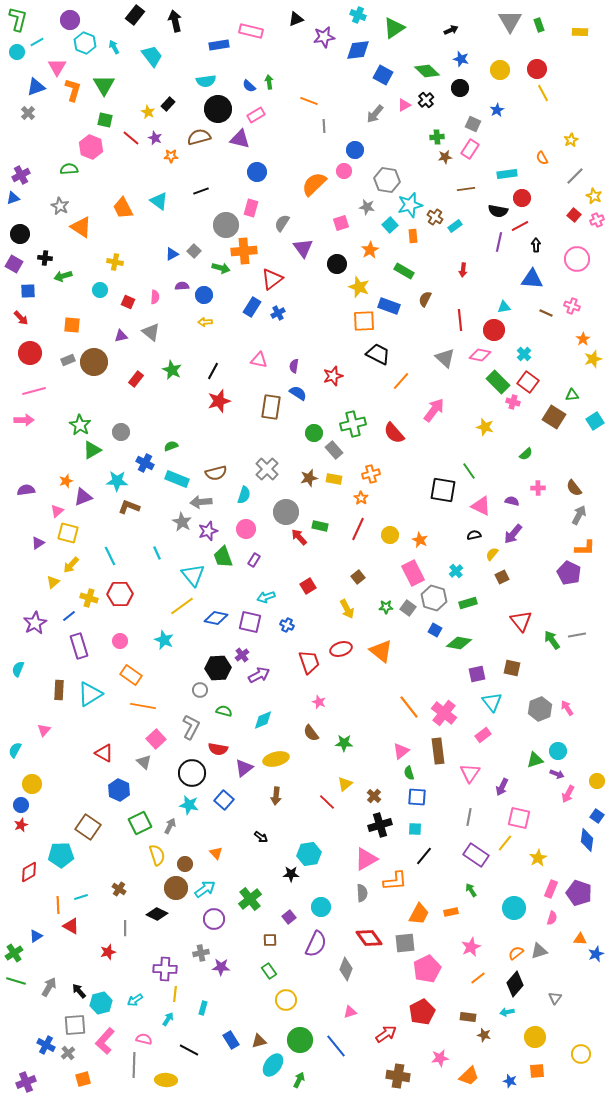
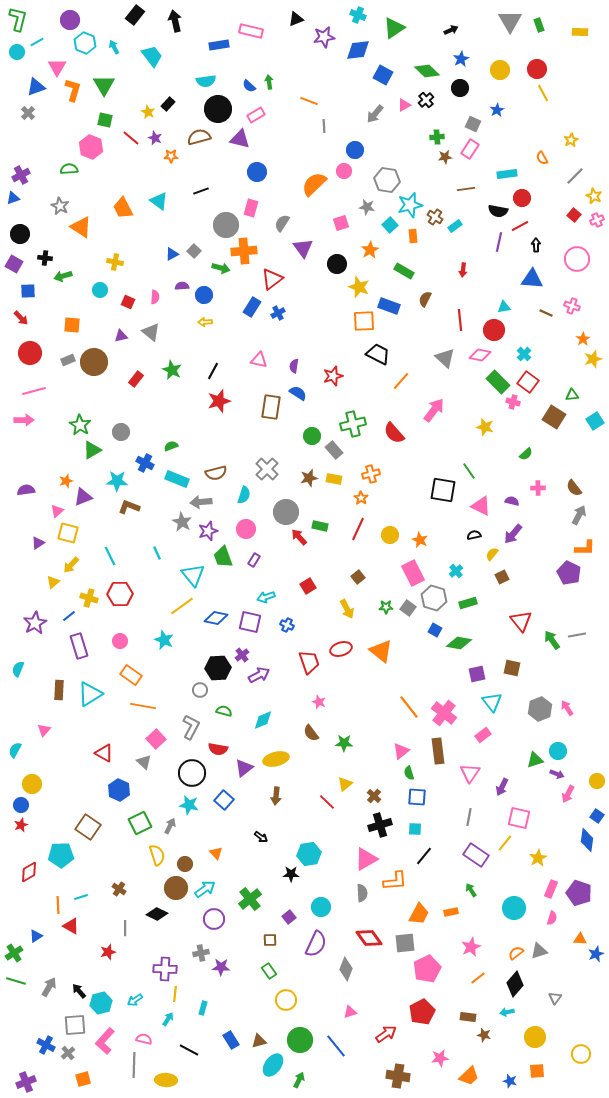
blue star at (461, 59): rotated 28 degrees clockwise
green circle at (314, 433): moved 2 px left, 3 px down
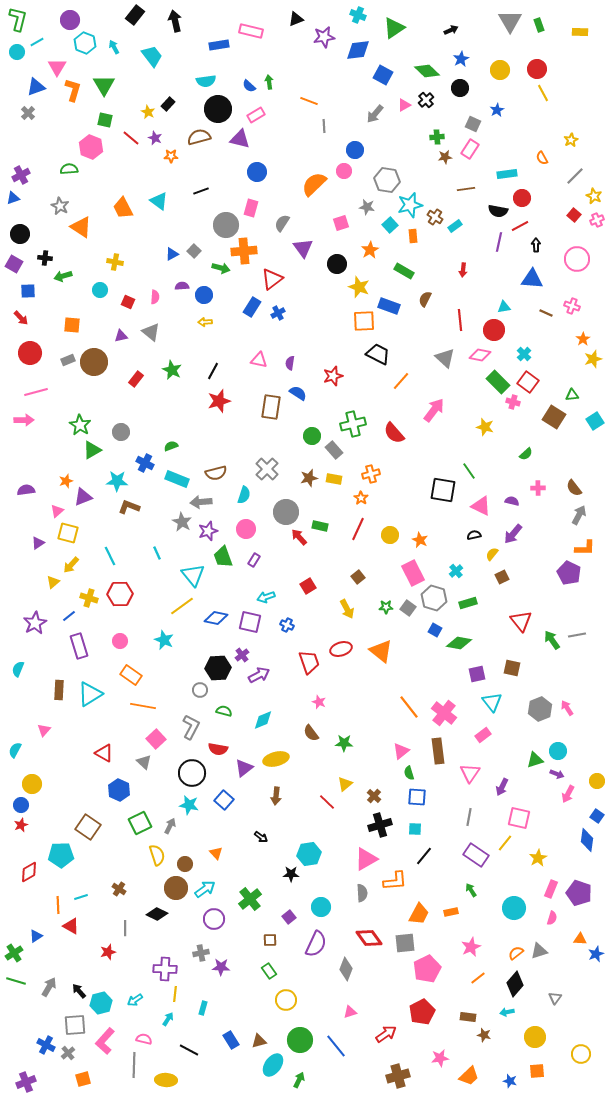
purple semicircle at (294, 366): moved 4 px left, 3 px up
pink line at (34, 391): moved 2 px right, 1 px down
brown cross at (398, 1076): rotated 25 degrees counterclockwise
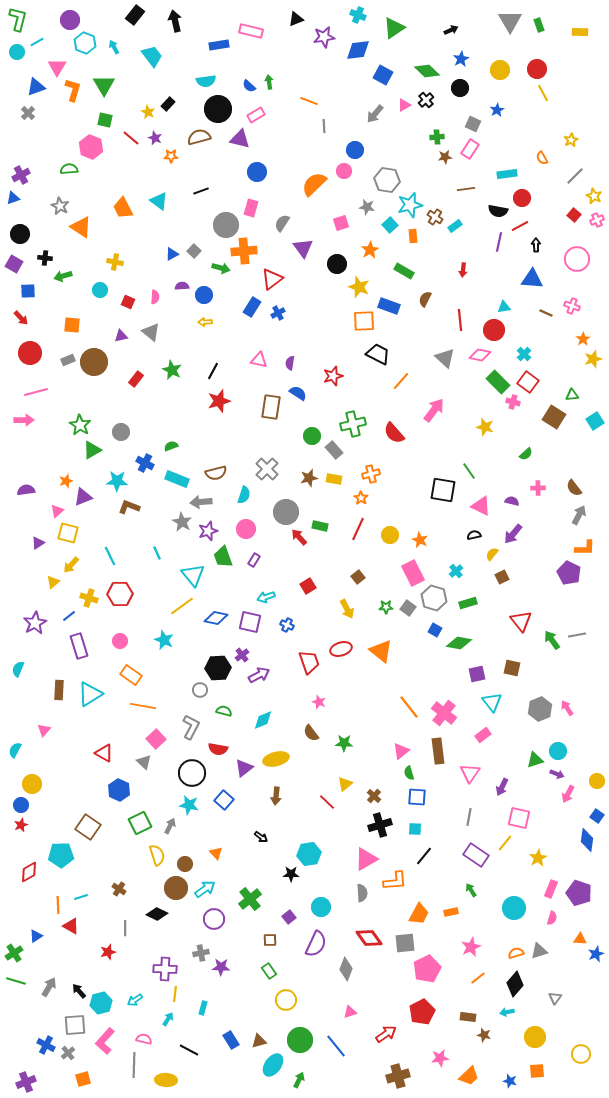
orange semicircle at (516, 953): rotated 21 degrees clockwise
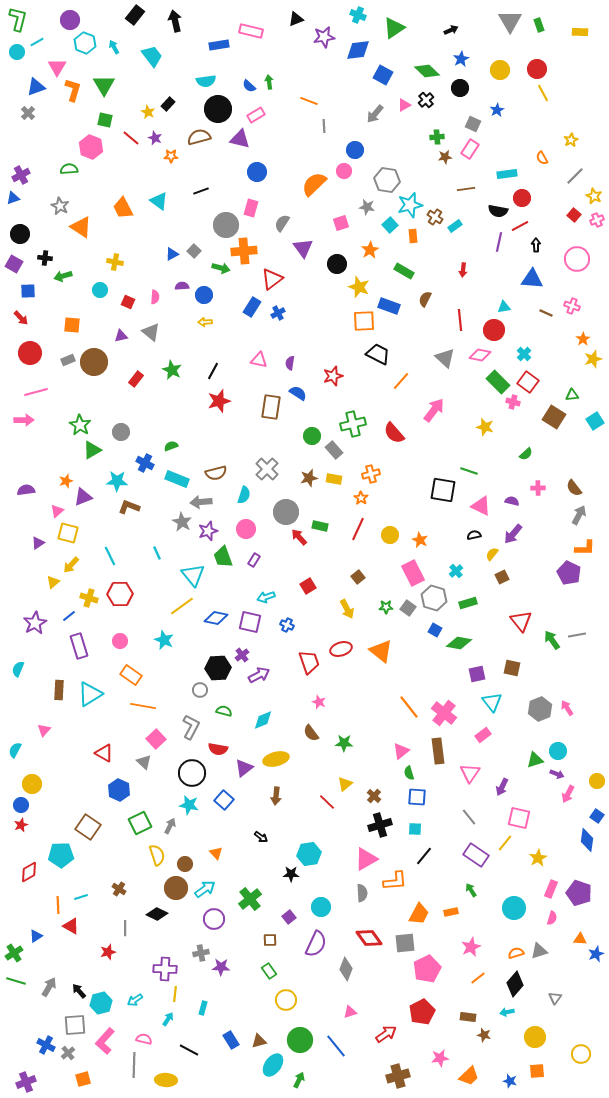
green line at (469, 471): rotated 36 degrees counterclockwise
gray line at (469, 817): rotated 48 degrees counterclockwise
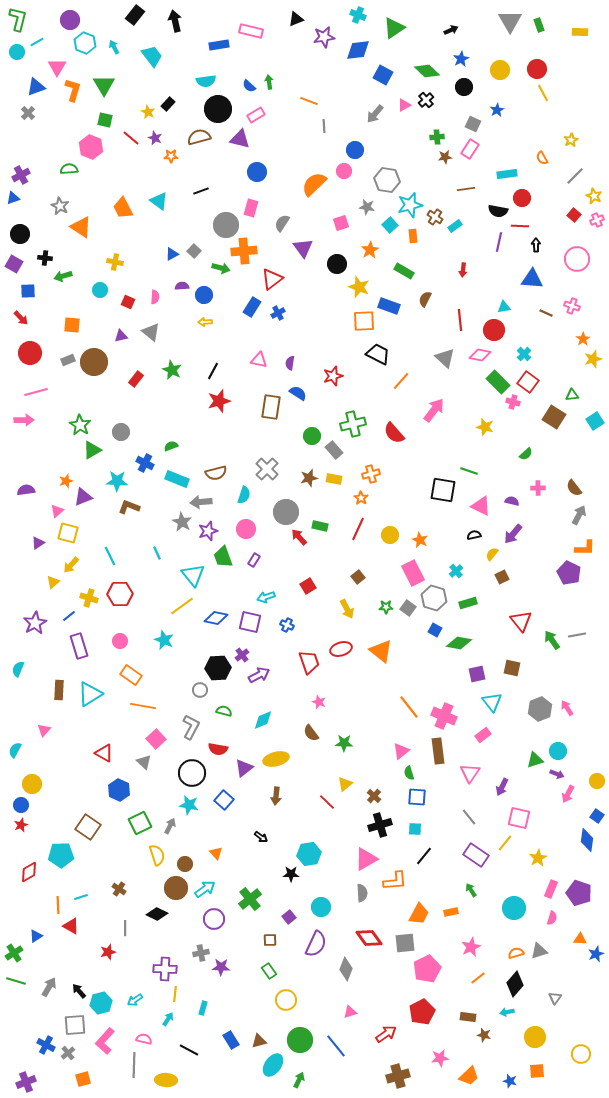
black circle at (460, 88): moved 4 px right, 1 px up
red line at (520, 226): rotated 30 degrees clockwise
pink cross at (444, 713): moved 3 px down; rotated 15 degrees counterclockwise
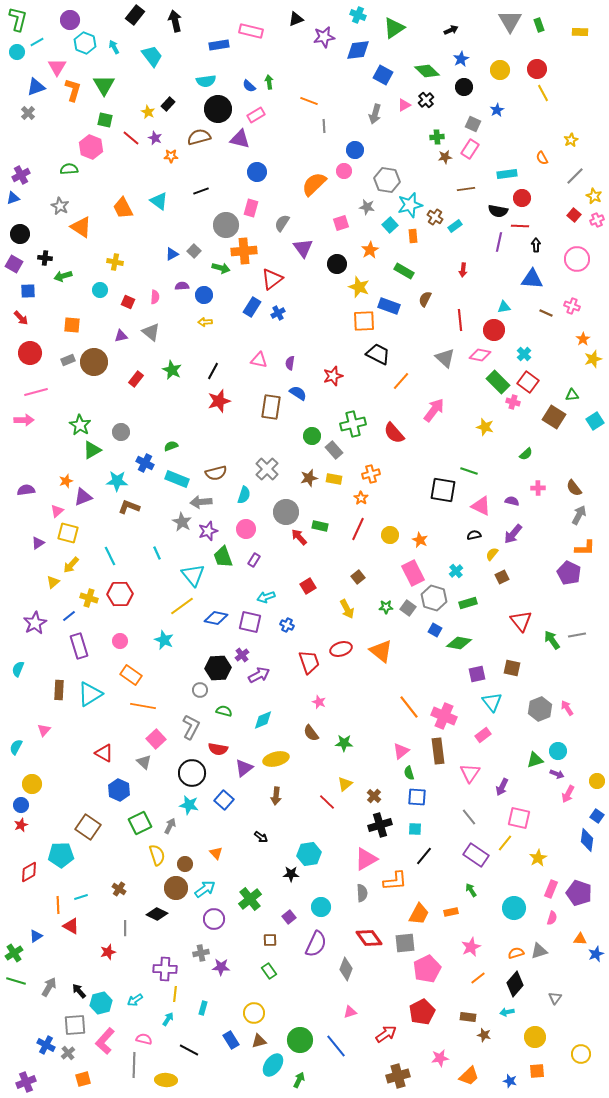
gray arrow at (375, 114): rotated 24 degrees counterclockwise
cyan semicircle at (15, 750): moved 1 px right, 3 px up
yellow circle at (286, 1000): moved 32 px left, 13 px down
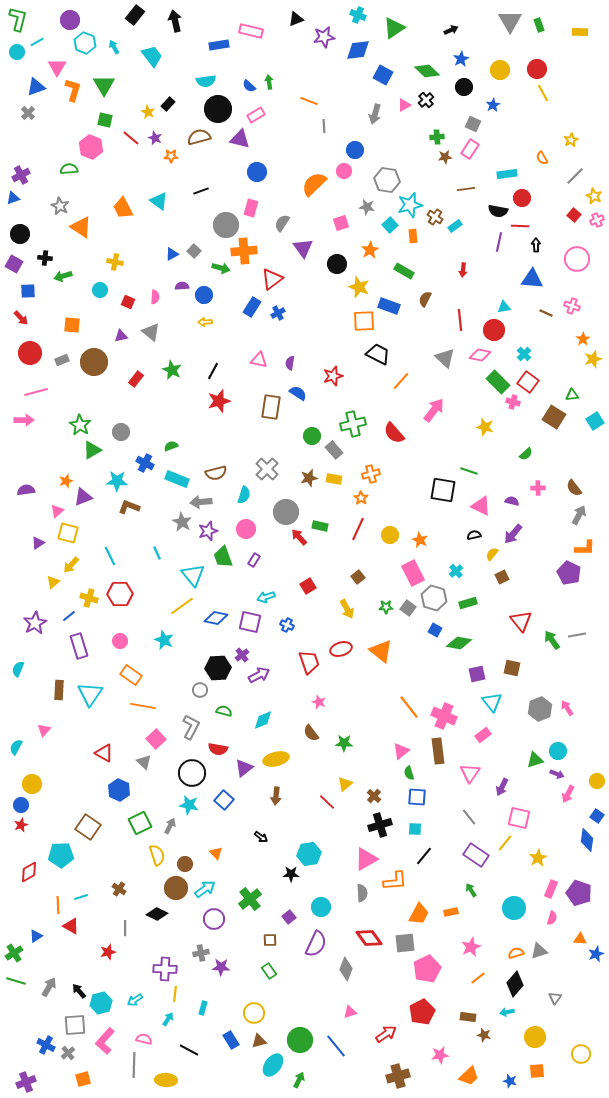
blue star at (497, 110): moved 4 px left, 5 px up
gray rectangle at (68, 360): moved 6 px left
cyan triangle at (90, 694): rotated 24 degrees counterclockwise
pink star at (440, 1058): moved 3 px up
